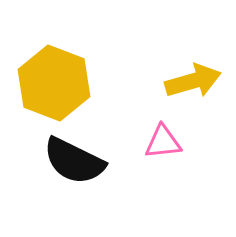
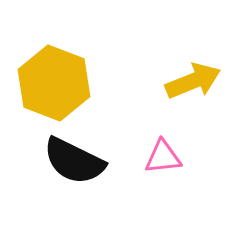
yellow arrow: rotated 6 degrees counterclockwise
pink triangle: moved 15 px down
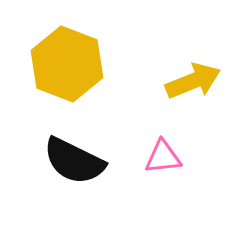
yellow hexagon: moved 13 px right, 19 px up
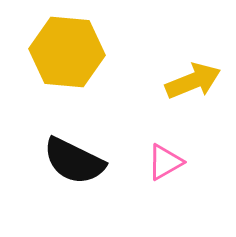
yellow hexagon: moved 12 px up; rotated 16 degrees counterclockwise
pink triangle: moved 2 px right, 5 px down; rotated 24 degrees counterclockwise
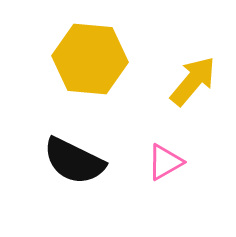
yellow hexagon: moved 23 px right, 7 px down
yellow arrow: rotated 28 degrees counterclockwise
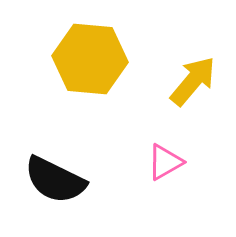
black semicircle: moved 19 px left, 19 px down
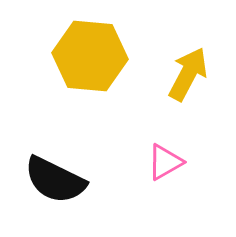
yellow hexagon: moved 3 px up
yellow arrow: moved 5 px left, 7 px up; rotated 12 degrees counterclockwise
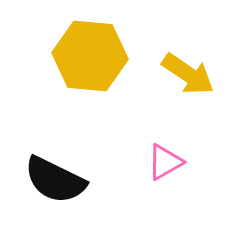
yellow arrow: rotated 96 degrees clockwise
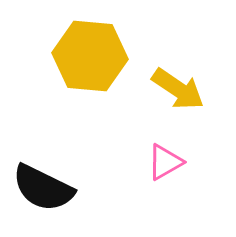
yellow arrow: moved 10 px left, 15 px down
black semicircle: moved 12 px left, 8 px down
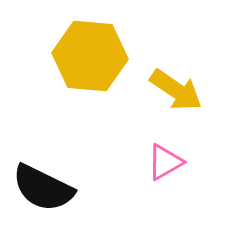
yellow arrow: moved 2 px left, 1 px down
